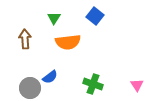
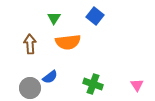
brown arrow: moved 5 px right, 5 px down
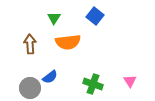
pink triangle: moved 7 px left, 4 px up
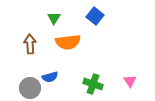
blue semicircle: rotated 21 degrees clockwise
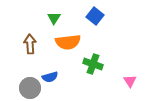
green cross: moved 20 px up
